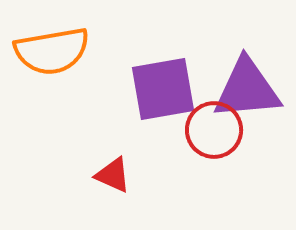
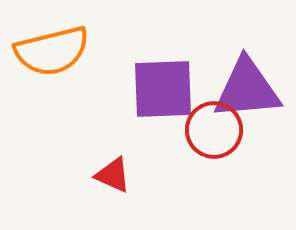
orange semicircle: rotated 4 degrees counterclockwise
purple square: rotated 8 degrees clockwise
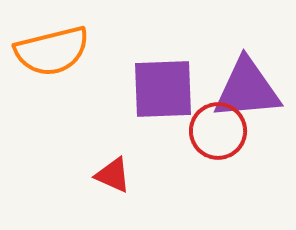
red circle: moved 4 px right, 1 px down
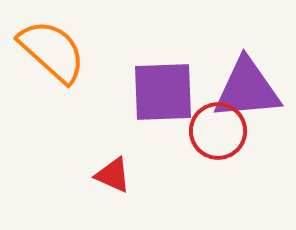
orange semicircle: rotated 124 degrees counterclockwise
purple square: moved 3 px down
